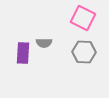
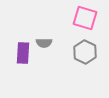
pink square: moved 2 px right; rotated 10 degrees counterclockwise
gray hexagon: moved 1 px right; rotated 25 degrees clockwise
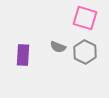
gray semicircle: moved 14 px right, 4 px down; rotated 21 degrees clockwise
purple rectangle: moved 2 px down
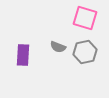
gray hexagon: rotated 20 degrees clockwise
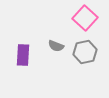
pink square: rotated 25 degrees clockwise
gray semicircle: moved 2 px left, 1 px up
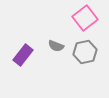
pink square: rotated 10 degrees clockwise
purple rectangle: rotated 35 degrees clockwise
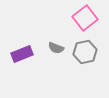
gray semicircle: moved 2 px down
purple rectangle: moved 1 px left, 1 px up; rotated 30 degrees clockwise
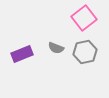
pink square: moved 1 px left
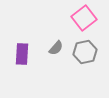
gray semicircle: rotated 70 degrees counterclockwise
purple rectangle: rotated 65 degrees counterclockwise
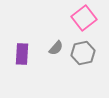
gray hexagon: moved 2 px left, 1 px down
